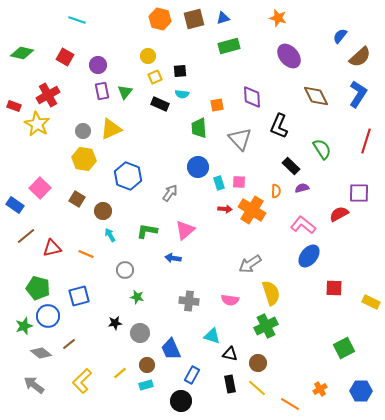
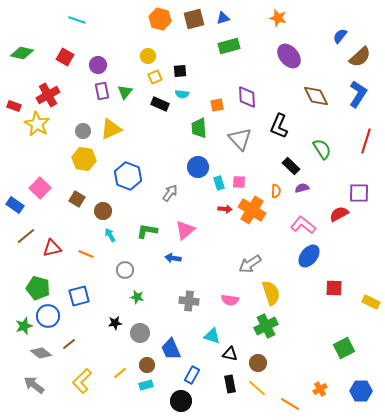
purple diamond at (252, 97): moved 5 px left
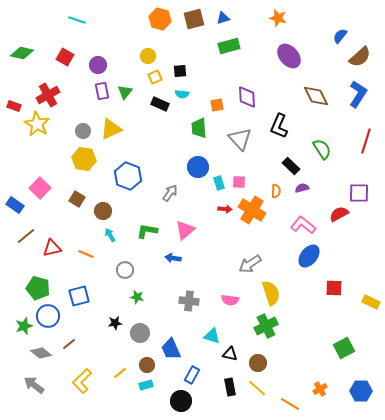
black rectangle at (230, 384): moved 3 px down
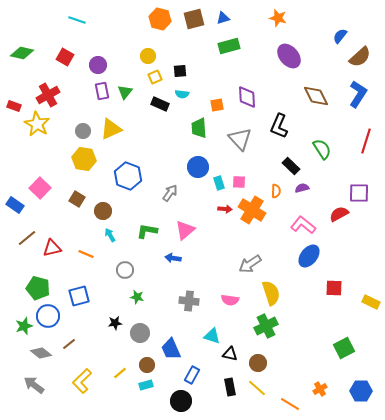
brown line at (26, 236): moved 1 px right, 2 px down
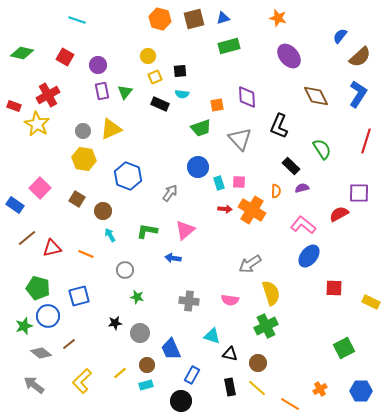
green trapezoid at (199, 128): moved 2 px right; rotated 105 degrees counterclockwise
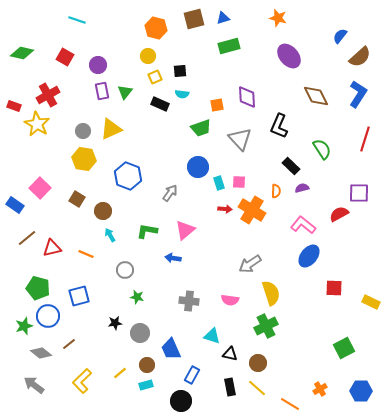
orange hexagon at (160, 19): moved 4 px left, 9 px down
red line at (366, 141): moved 1 px left, 2 px up
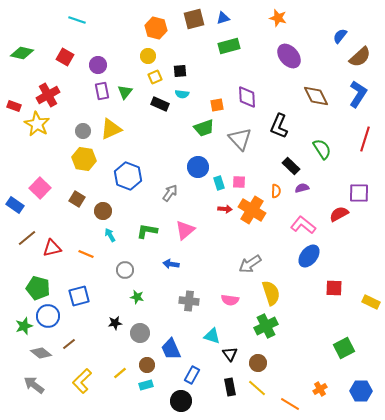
green trapezoid at (201, 128): moved 3 px right
blue arrow at (173, 258): moved 2 px left, 6 px down
black triangle at (230, 354): rotated 42 degrees clockwise
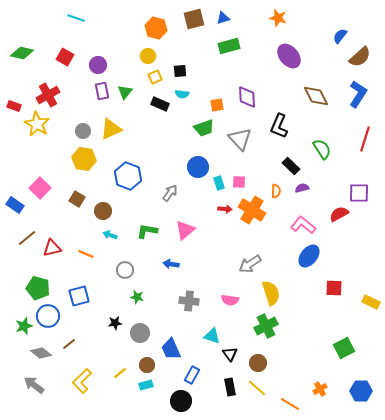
cyan line at (77, 20): moved 1 px left, 2 px up
cyan arrow at (110, 235): rotated 40 degrees counterclockwise
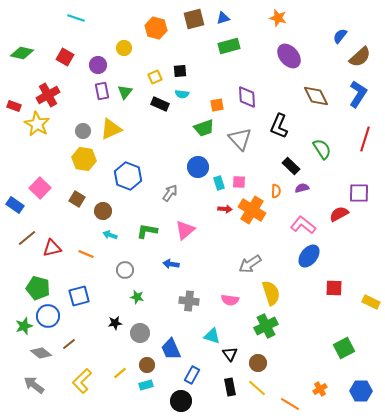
yellow circle at (148, 56): moved 24 px left, 8 px up
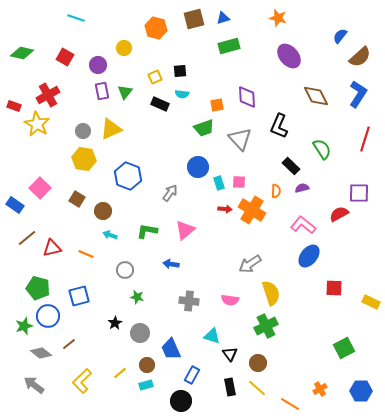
black star at (115, 323): rotated 24 degrees counterclockwise
